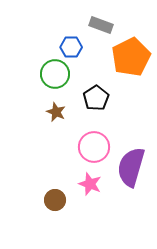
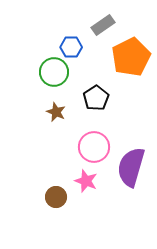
gray rectangle: moved 2 px right; rotated 55 degrees counterclockwise
green circle: moved 1 px left, 2 px up
pink star: moved 4 px left, 3 px up
brown circle: moved 1 px right, 3 px up
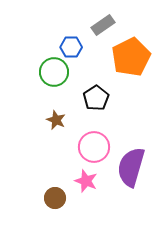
brown star: moved 8 px down
brown circle: moved 1 px left, 1 px down
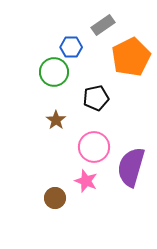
black pentagon: rotated 20 degrees clockwise
brown star: rotated 12 degrees clockwise
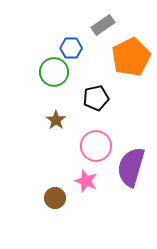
blue hexagon: moved 1 px down
pink circle: moved 2 px right, 1 px up
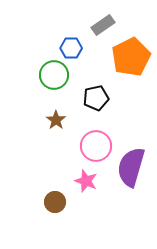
green circle: moved 3 px down
brown circle: moved 4 px down
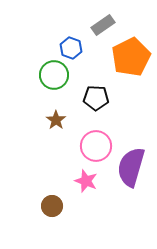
blue hexagon: rotated 20 degrees clockwise
black pentagon: rotated 15 degrees clockwise
brown circle: moved 3 px left, 4 px down
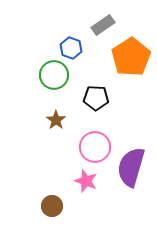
orange pentagon: rotated 6 degrees counterclockwise
pink circle: moved 1 px left, 1 px down
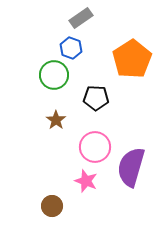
gray rectangle: moved 22 px left, 7 px up
orange pentagon: moved 1 px right, 2 px down
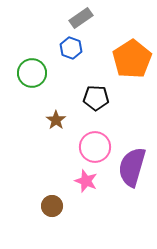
green circle: moved 22 px left, 2 px up
purple semicircle: moved 1 px right
